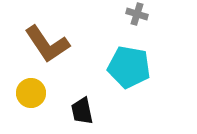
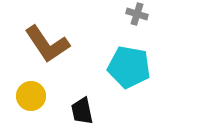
yellow circle: moved 3 px down
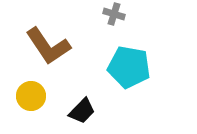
gray cross: moved 23 px left
brown L-shape: moved 1 px right, 2 px down
black trapezoid: rotated 124 degrees counterclockwise
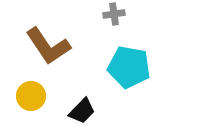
gray cross: rotated 25 degrees counterclockwise
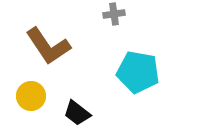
cyan pentagon: moved 9 px right, 5 px down
black trapezoid: moved 5 px left, 2 px down; rotated 84 degrees clockwise
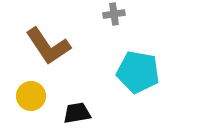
black trapezoid: rotated 132 degrees clockwise
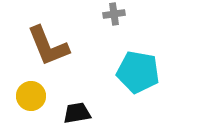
brown L-shape: rotated 12 degrees clockwise
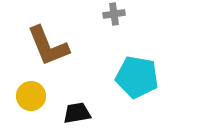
cyan pentagon: moved 1 px left, 5 px down
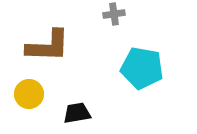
brown L-shape: rotated 66 degrees counterclockwise
cyan pentagon: moved 5 px right, 9 px up
yellow circle: moved 2 px left, 2 px up
